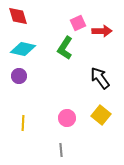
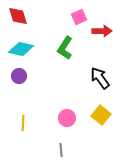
pink square: moved 1 px right, 6 px up
cyan diamond: moved 2 px left
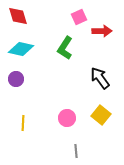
purple circle: moved 3 px left, 3 px down
gray line: moved 15 px right, 1 px down
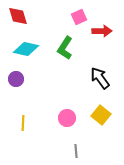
cyan diamond: moved 5 px right
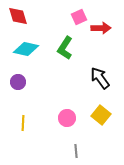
red arrow: moved 1 px left, 3 px up
purple circle: moved 2 px right, 3 px down
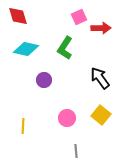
purple circle: moved 26 px right, 2 px up
yellow line: moved 3 px down
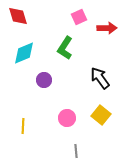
red arrow: moved 6 px right
cyan diamond: moved 2 px left, 4 px down; rotated 35 degrees counterclockwise
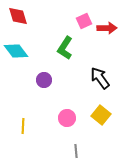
pink square: moved 5 px right, 4 px down
cyan diamond: moved 8 px left, 2 px up; rotated 75 degrees clockwise
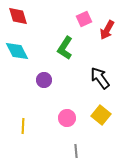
pink square: moved 2 px up
red arrow: moved 2 px down; rotated 120 degrees clockwise
cyan diamond: moved 1 px right; rotated 10 degrees clockwise
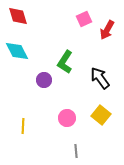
green L-shape: moved 14 px down
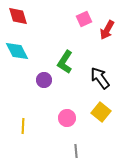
yellow square: moved 3 px up
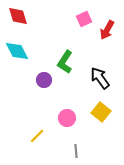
yellow line: moved 14 px right, 10 px down; rotated 42 degrees clockwise
